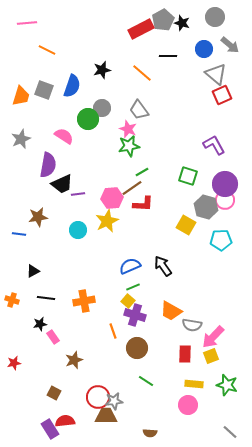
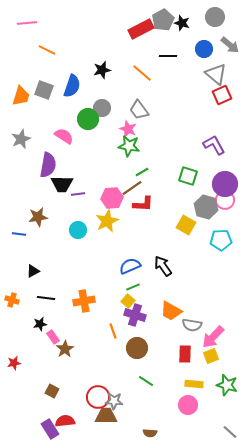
green star at (129, 146): rotated 20 degrees clockwise
black trapezoid at (62, 184): rotated 25 degrees clockwise
brown star at (74, 360): moved 9 px left, 11 px up; rotated 12 degrees counterclockwise
brown square at (54, 393): moved 2 px left, 2 px up
gray star at (114, 401): rotated 12 degrees clockwise
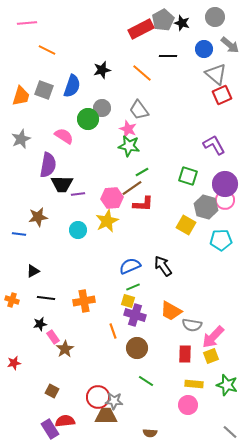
yellow square at (128, 301): rotated 24 degrees counterclockwise
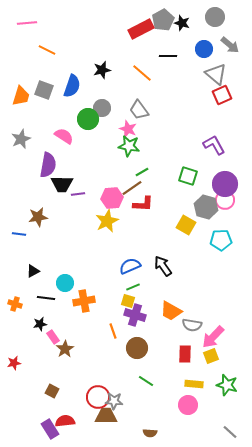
cyan circle at (78, 230): moved 13 px left, 53 px down
orange cross at (12, 300): moved 3 px right, 4 px down
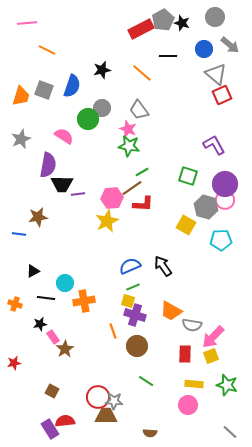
brown circle at (137, 348): moved 2 px up
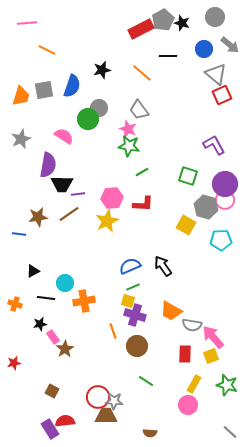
gray square at (44, 90): rotated 30 degrees counterclockwise
gray circle at (102, 108): moved 3 px left
brown line at (132, 188): moved 63 px left, 26 px down
pink arrow at (213, 337): rotated 95 degrees clockwise
yellow rectangle at (194, 384): rotated 66 degrees counterclockwise
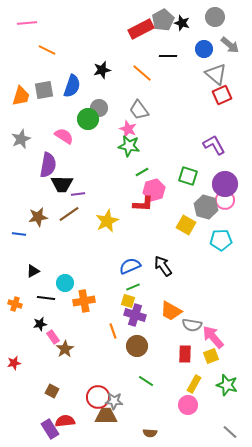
pink hexagon at (112, 198): moved 42 px right, 8 px up; rotated 10 degrees counterclockwise
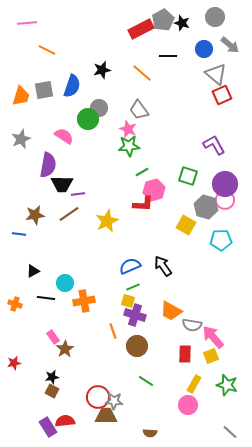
green star at (129, 146): rotated 15 degrees counterclockwise
brown star at (38, 217): moved 3 px left, 2 px up
black star at (40, 324): moved 12 px right, 53 px down
purple rectangle at (50, 429): moved 2 px left, 2 px up
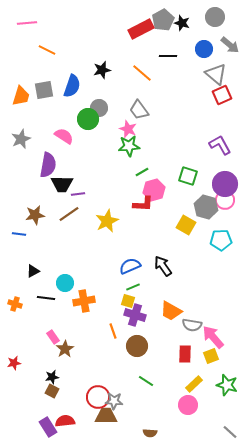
purple L-shape at (214, 145): moved 6 px right
yellow rectangle at (194, 384): rotated 18 degrees clockwise
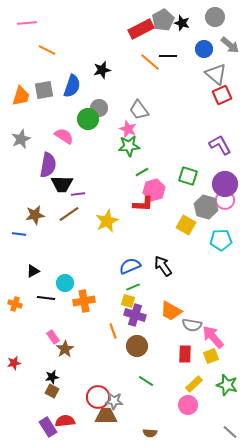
orange line at (142, 73): moved 8 px right, 11 px up
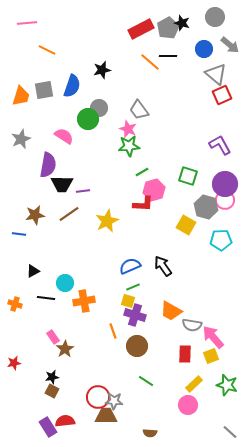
gray pentagon at (163, 20): moved 5 px right, 8 px down
purple line at (78, 194): moved 5 px right, 3 px up
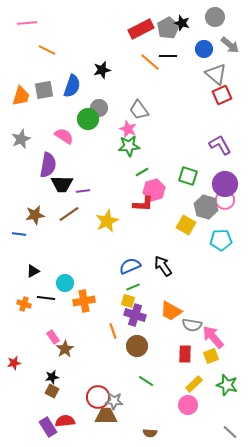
orange cross at (15, 304): moved 9 px right
